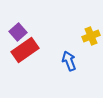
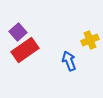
yellow cross: moved 1 px left, 4 px down
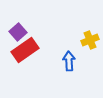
blue arrow: rotated 18 degrees clockwise
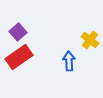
yellow cross: rotated 30 degrees counterclockwise
red rectangle: moved 6 px left, 7 px down
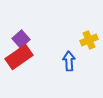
purple square: moved 3 px right, 7 px down
yellow cross: moved 1 px left; rotated 30 degrees clockwise
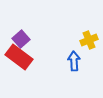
red rectangle: rotated 72 degrees clockwise
blue arrow: moved 5 px right
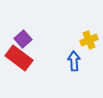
purple square: moved 2 px right
red rectangle: moved 1 px down
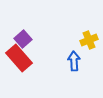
red rectangle: rotated 12 degrees clockwise
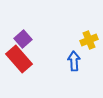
red rectangle: moved 1 px down
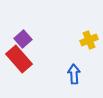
blue arrow: moved 13 px down
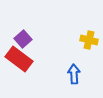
yellow cross: rotated 36 degrees clockwise
red rectangle: rotated 12 degrees counterclockwise
